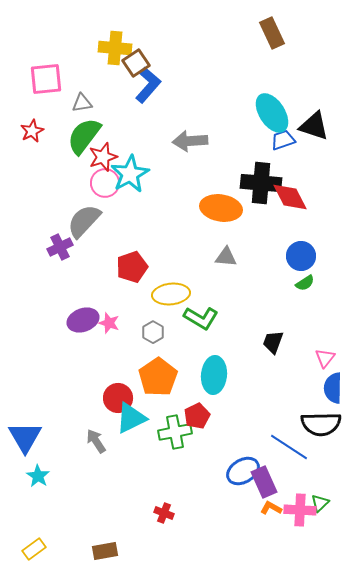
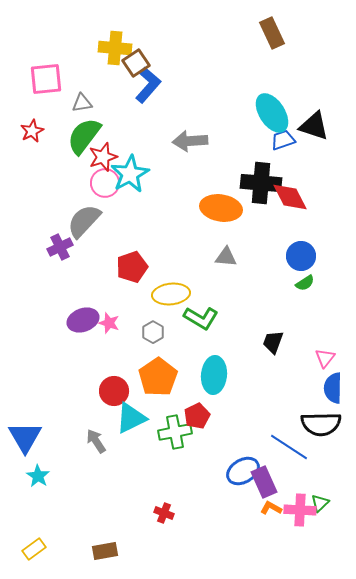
red circle at (118, 398): moved 4 px left, 7 px up
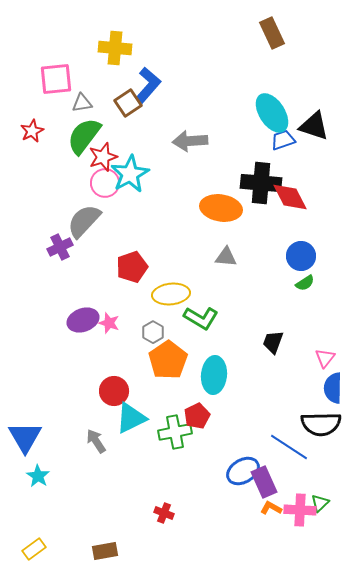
brown square at (136, 63): moved 8 px left, 40 px down
pink square at (46, 79): moved 10 px right
orange pentagon at (158, 377): moved 10 px right, 17 px up
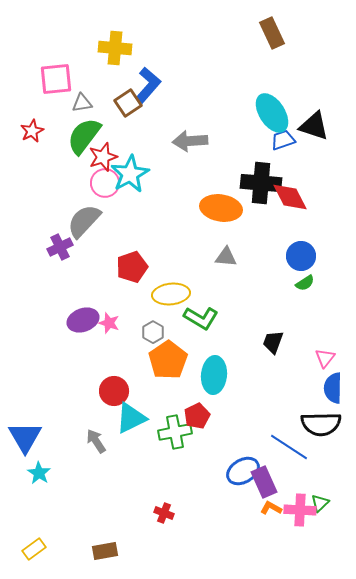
cyan star at (38, 476): moved 1 px right, 3 px up
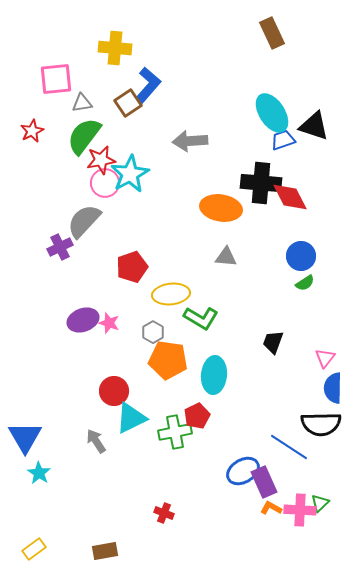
red star at (103, 157): moved 2 px left, 3 px down; rotated 8 degrees clockwise
orange pentagon at (168, 360): rotated 30 degrees counterclockwise
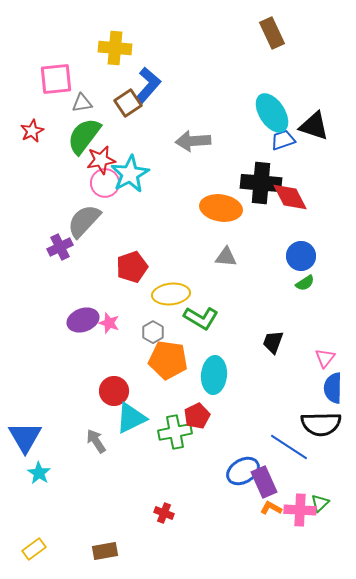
gray arrow at (190, 141): moved 3 px right
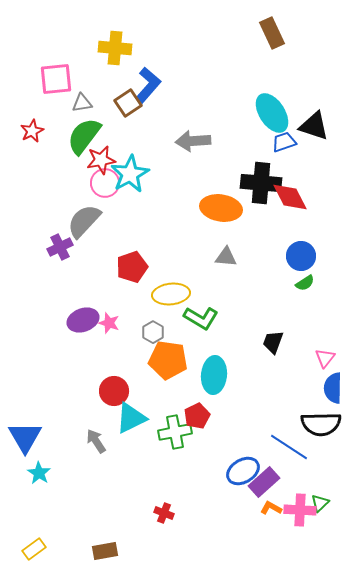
blue trapezoid at (283, 140): moved 1 px right, 2 px down
purple rectangle at (264, 482): rotated 72 degrees clockwise
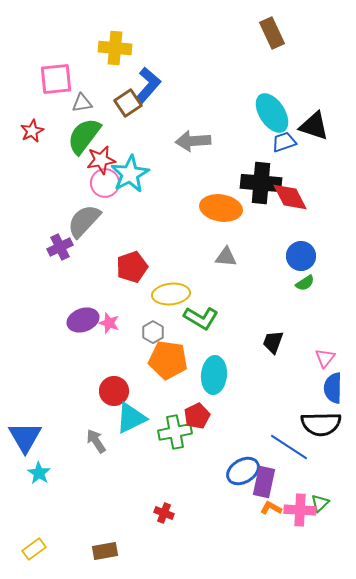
purple rectangle at (264, 482): rotated 36 degrees counterclockwise
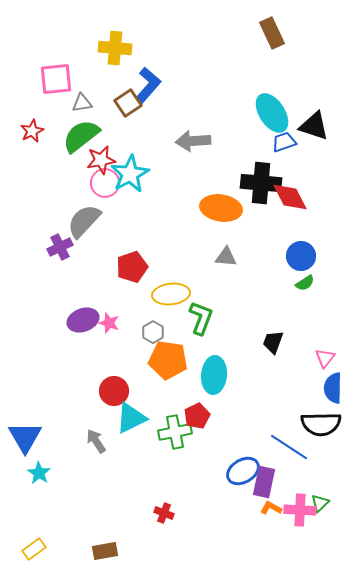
green semicircle at (84, 136): moved 3 px left; rotated 15 degrees clockwise
green L-shape at (201, 318): rotated 100 degrees counterclockwise
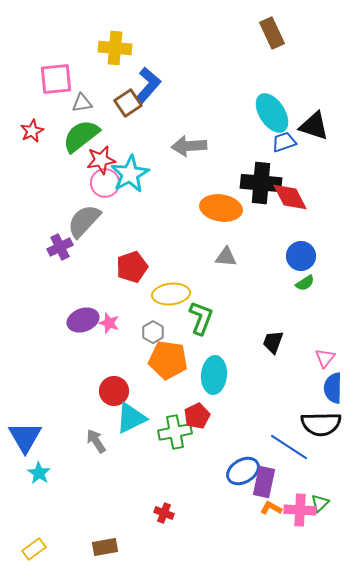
gray arrow at (193, 141): moved 4 px left, 5 px down
brown rectangle at (105, 551): moved 4 px up
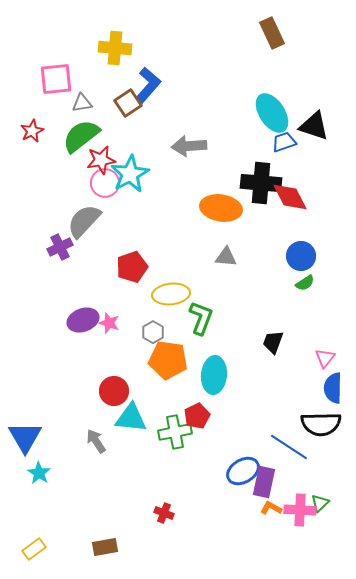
cyan triangle at (131, 418): rotated 32 degrees clockwise
